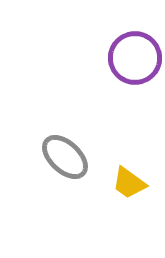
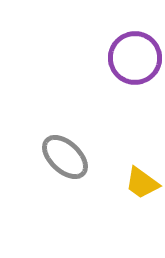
yellow trapezoid: moved 13 px right
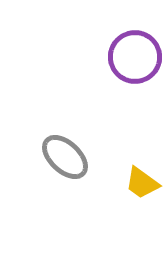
purple circle: moved 1 px up
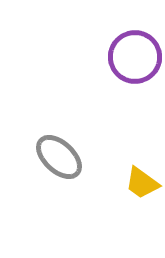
gray ellipse: moved 6 px left
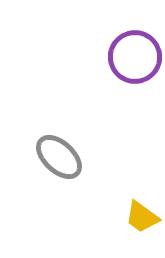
yellow trapezoid: moved 34 px down
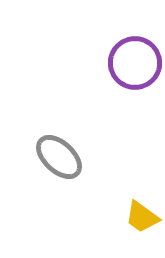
purple circle: moved 6 px down
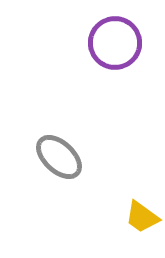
purple circle: moved 20 px left, 20 px up
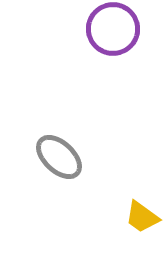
purple circle: moved 2 px left, 14 px up
